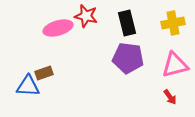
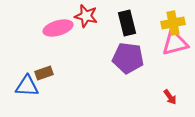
pink triangle: moved 22 px up
blue triangle: moved 1 px left
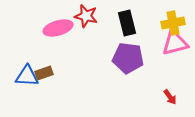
blue triangle: moved 10 px up
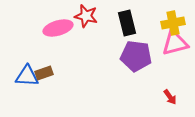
purple pentagon: moved 8 px right, 2 px up
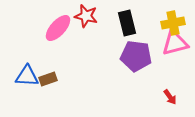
pink ellipse: rotated 32 degrees counterclockwise
brown rectangle: moved 4 px right, 6 px down
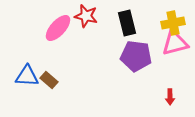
brown rectangle: moved 1 px right, 1 px down; rotated 60 degrees clockwise
red arrow: rotated 35 degrees clockwise
